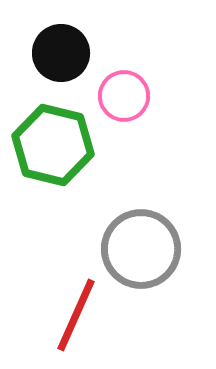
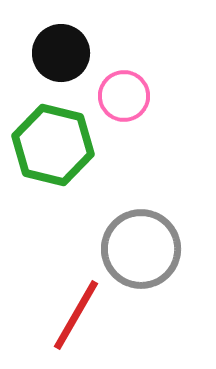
red line: rotated 6 degrees clockwise
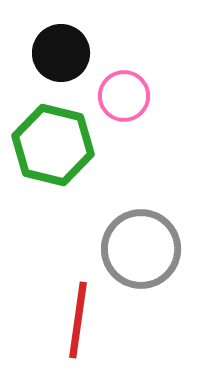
red line: moved 2 px right, 5 px down; rotated 22 degrees counterclockwise
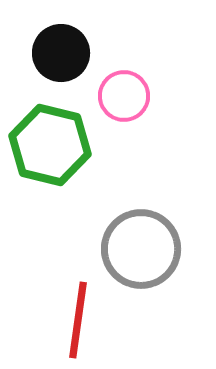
green hexagon: moved 3 px left
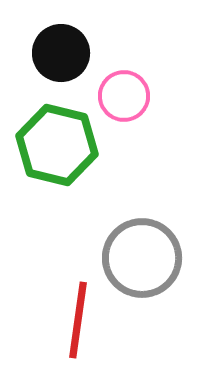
green hexagon: moved 7 px right
gray circle: moved 1 px right, 9 px down
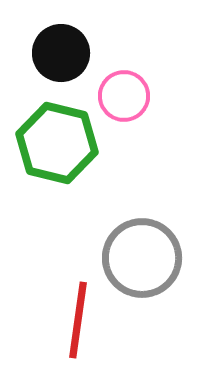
green hexagon: moved 2 px up
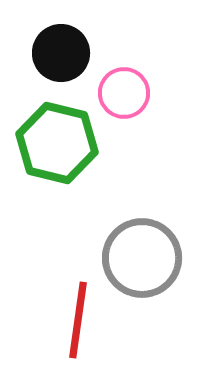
pink circle: moved 3 px up
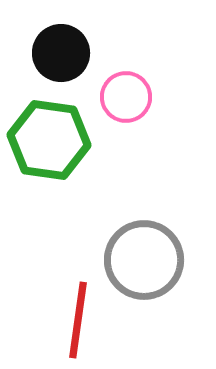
pink circle: moved 2 px right, 4 px down
green hexagon: moved 8 px left, 3 px up; rotated 6 degrees counterclockwise
gray circle: moved 2 px right, 2 px down
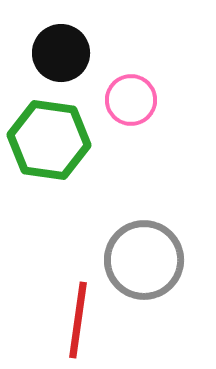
pink circle: moved 5 px right, 3 px down
